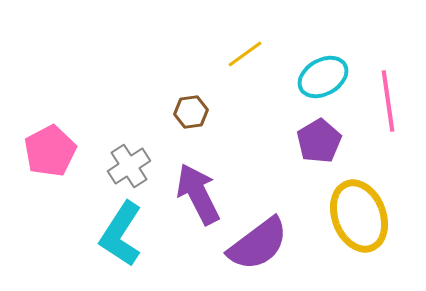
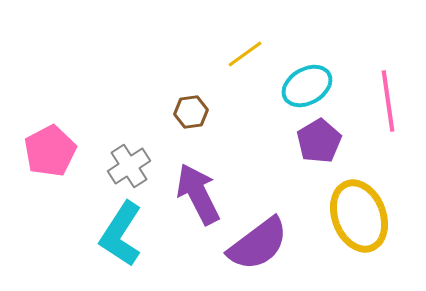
cyan ellipse: moved 16 px left, 9 px down
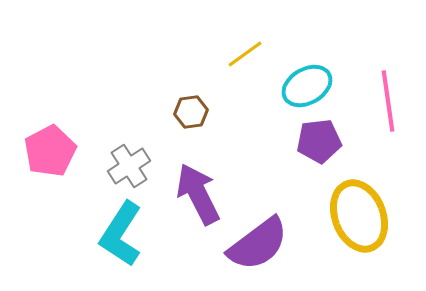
purple pentagon: rotated 24 degrees clockwise
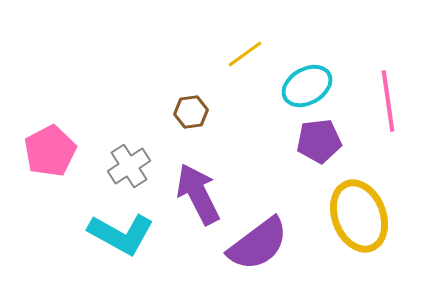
cyan L-shape: rotated 94 degrees counterclockwise
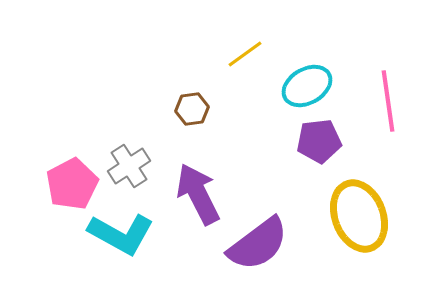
brown hexagon: moved 1 px right, 3 px up
pink pentagon: moved 22 px right, 33 px down
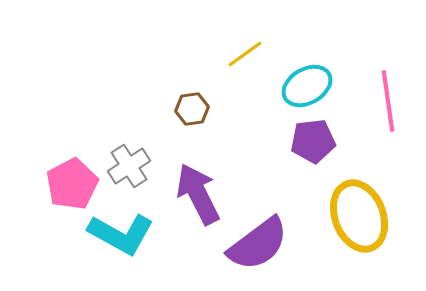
purple pentagon: moved 6 px left
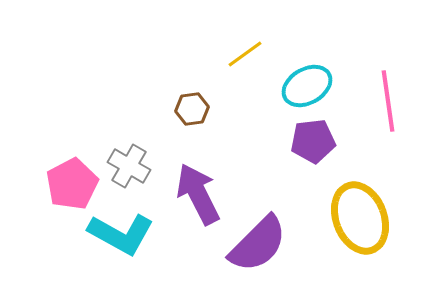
gray cross: rotated 27 degrees counterclockwise
yellow ellipse: moved 1 px right, 2 px down
purple semicircle: rotated 8 degrees counterclockwise
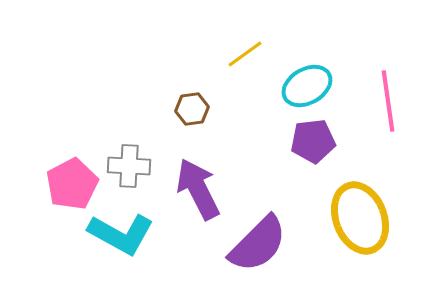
gray cross: rotated 27 degrees counterclockwise
purple arrow: moved 5 px up
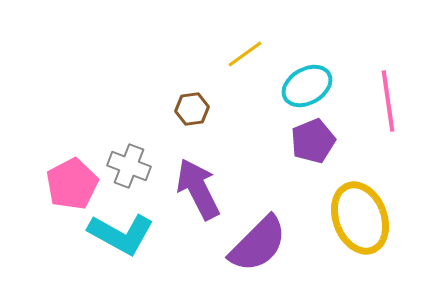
purple pentagon: rotated 15 degrees counterclockwise
gray cross: rotated 18 degrees clockwise
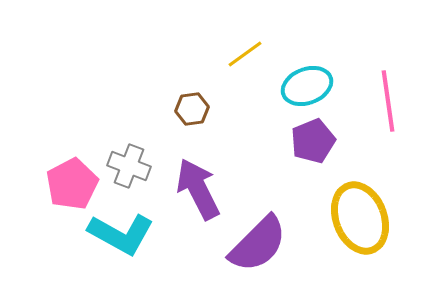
cyan ellipse: rotated 9 degrees clockwise
